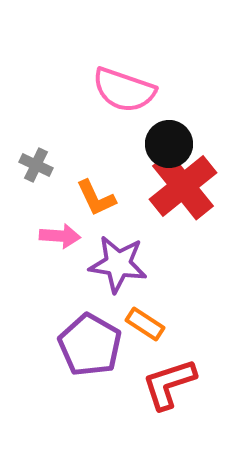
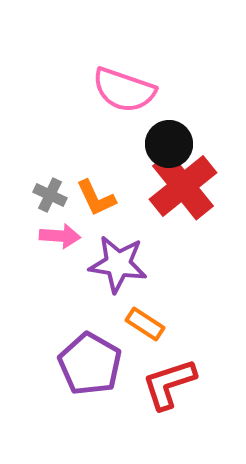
gray cross: moved 14 px right, 30 px down
purple pentagon: moved 19 px down
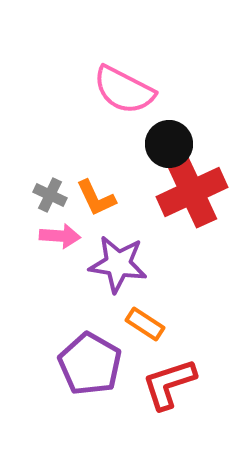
pink semicircle: rotated 8 degrees clockwise
red cross: moved 9 px right, 6 px down; rotated 14 degrees clockwise
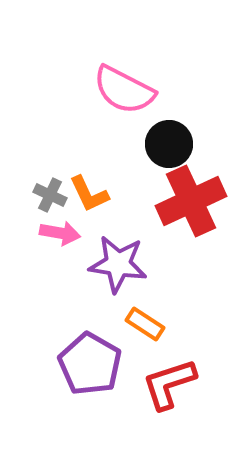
red cross: moved 1 px left, 9 px down
orange L-shape: moved 7 px left, 4 px up
pink arrow: moved 3 px up; rotated 6 degrees clockwise
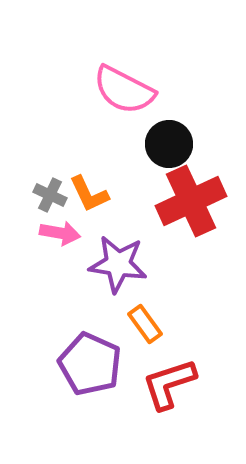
orange rectangle: rotated 21 degrees clockwise
purple pentagon: rotated 6 degrees counterclockwise
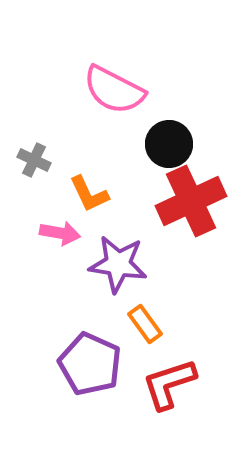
pink semicircle: moved 10 px left
gray cross: moved 16 px left, 35 px up
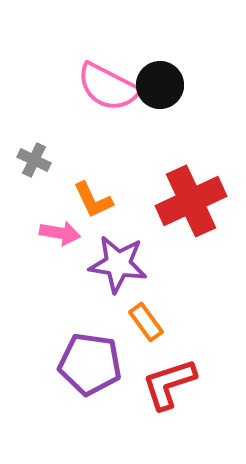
pink semicircle: moved 6 px left, 3 px up
black circle: moved 9 px left, 59 px up
orange L-shape: moved 4 px right, 6 px down
orange rectangle: moved 1 px right, 2 px up
purple pentagon: rotated 16 degrees counterclockwise
